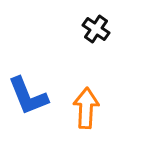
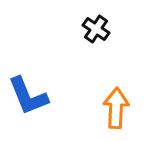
orange arrow: moved 30 px right
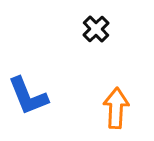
black cross: rotated 12 degrees clockwise
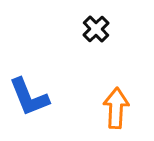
blue L-shape: moved 1 px right, 1 px down
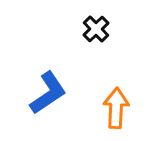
blue L-shape: moved 19 px right, 4 px up; rotated 102 degrees counterclockwise
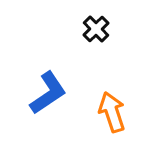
orange arrow: moved 4 px left, 4 px down; rotated 21 degrees counterclockwise
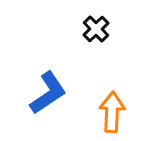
orange arrow: rotated 21 degrees clockwise
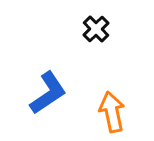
orange arrow: rotated 15 degrees counterclockwise
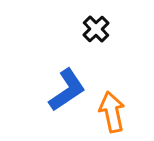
blue L-shape: moved 19 px right, 3 px up
